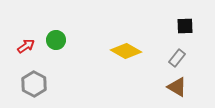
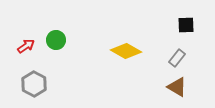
black square: moved 1 px right, 1 px up
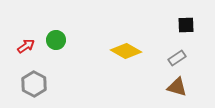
gray rectangle: rotated 18 degrees clockwise
brown triangle: rotated 15 degrees counterclockwise
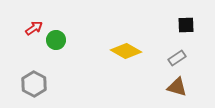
red arrow: moved 8 px right, 18 px up
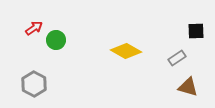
black square: moved 10 px right, 6 px down
brown triangle: moved 11 px right
